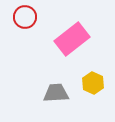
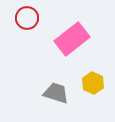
red circle: moved 2 px right, 1 px down
gray trapezoid: rotated 20 degrees clockwise
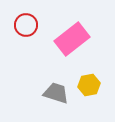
red circle: moved 1 px left, 7 px down
yellow hexagon: moved 4 px left, 2 px down; rotated 25 degrees clockwise
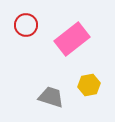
gray trapezoid: moved 5 px left, 4 px down
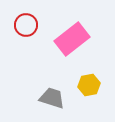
gray trapezoid: moved 1 px right, 1 px down
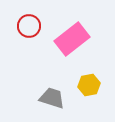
red circle: moved 3 px right, 1 px down
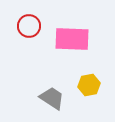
pink rectangle: rotated 40 degrees clockwise
gray trapezoid: rotated 16 degrees clockwise
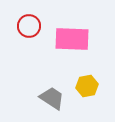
yellow hexagon: moved 2 px left, 1 px down
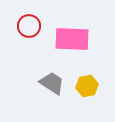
gray trapezoid: moved 15 px up
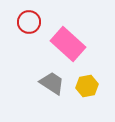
red circle: moved 4 px up
pink rectangle: moved 4 px left, 5 px down; rotated 40 degrees clockwise
